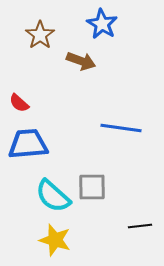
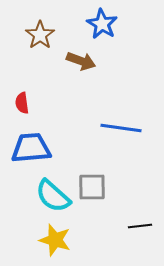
red semicircle: moved 3 px right; rotated 40 degrees clockwise
blue trapezoid: moved 3 px right, 4 px down
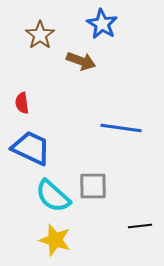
blue trapezoid: rotated 30 degrees clockwise
gray square: moved 1 px right, 1 px up
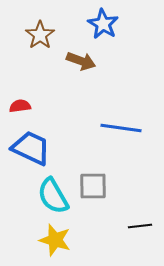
blue star: moved 1 px right
red semicircle: moved 2 px left, 3 px down; rotated 90 degrees clockwise
cyan semicircle: rotated 18 degrees clockwise
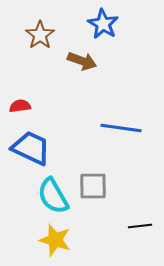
brown arrow: moved 1 px right
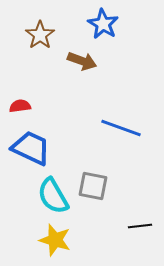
blue line: rotated 12 degrees clockwise
gray square: rotated 12 degrees clockwise
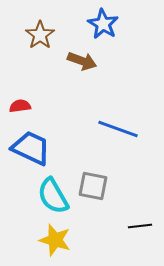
blue line: moved 3 px left, 1 px down
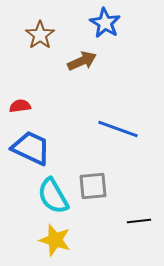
blue star: moved 2 px right, 1 px up
brown arrow: rotated 44 degrees counterclockwise
gray square: rotated 16 degrees counterclockwise
black line: moved 1 px left, 5 px up
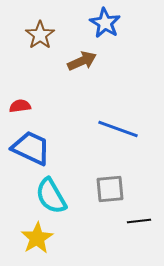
gray square: moved 17 px right, 3 px down
cyan semicircle: moved 2 px left
yellow star: moved 18 px left, 2 px up; rotated 24 degrees clockwise
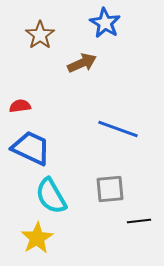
brown arrow: moved 2 px down
